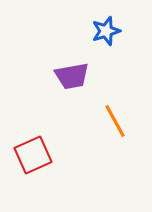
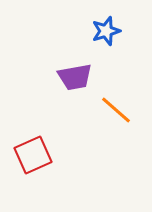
purple trapezoid: moved 3 px right, 1 px down
orange line: moved 1 px right, 11 px up; rotated 20 degrees counterclockwise
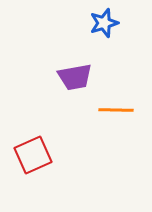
blue star: moved 2 px left, 8 px up
orange line: rotated 40 degrees counterclockwise
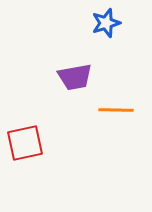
blue star: moved 2 px right
red square: moved 8 px left, 12 px up; rotated 12 degrees clockwise
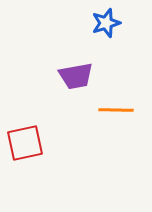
purple trapezoid: moved 1 px right, 1 px up
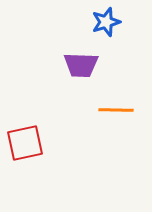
blue star: moved 1 px up
purple trapezoid: moved 5 px right, 11 px up; rotated 12 degrees clockwise
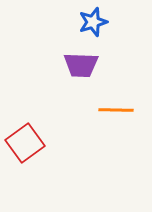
blue star: moved 13 px left
red square: rotated 24 degrees counterclockwise
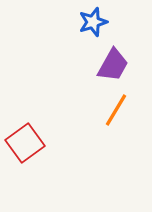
purple trapezoid: moved 32 px right; rotated 63 degrees counterclockwise
orange line: rotated 60 degrees counterclockwise
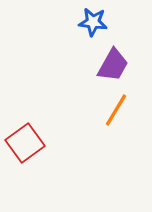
blue star: rotated 24 degrees clockwise
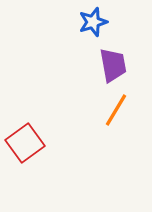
blue star: rotated 24 degrees counterclockwise
purple trapezoid: rotated 39 degrees counterclockwise
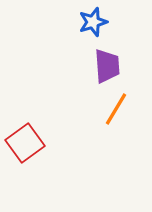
purple trapezoid: moved 6 px left, 1 px down; rotated 6 degrees clockwise
orange line: moved 1 px up
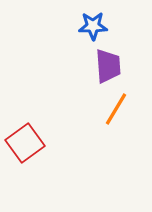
blue star: moved 4 px down; rotated 16 degrees clockwise
purple trapezoid: moved 1 px right
